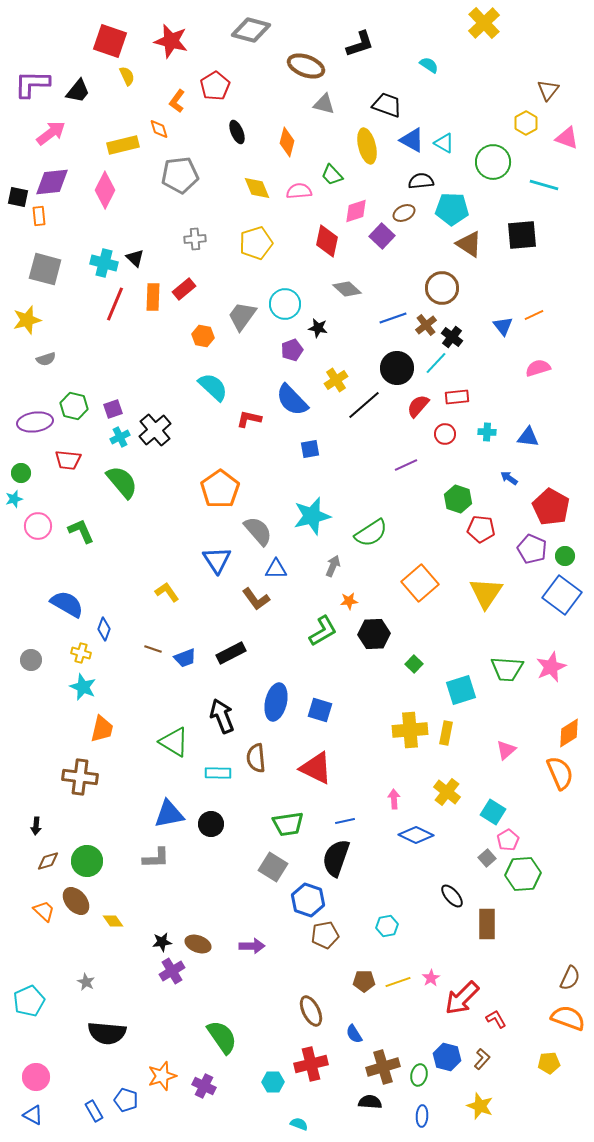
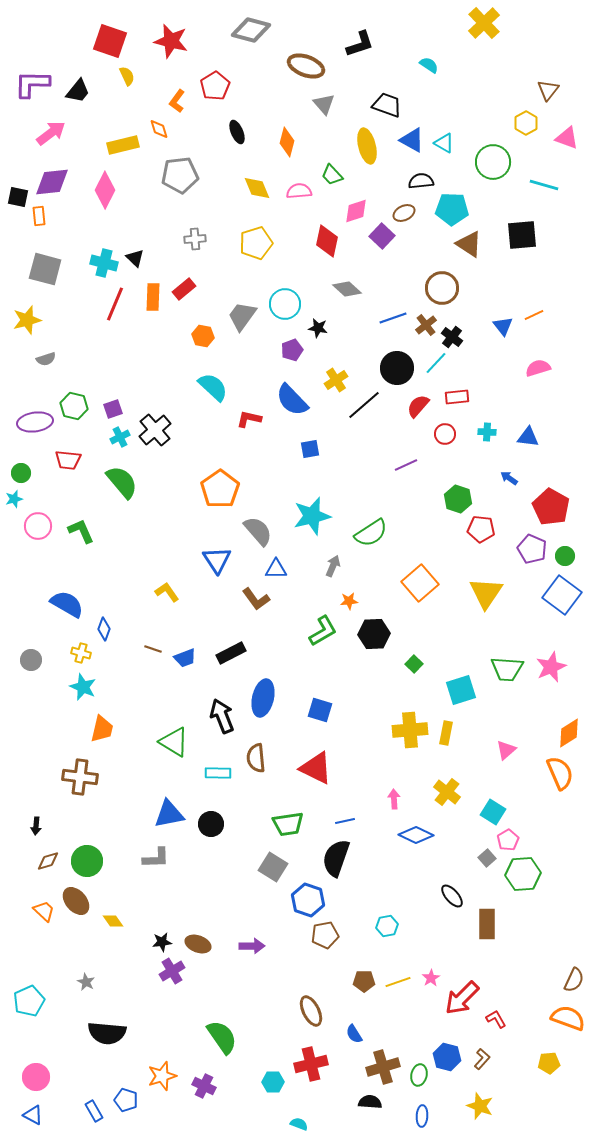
gray triangle at (324, 104): rotated 35 degrees clockwise
blue ellipse at (276, 702): moved 13 px left, 4 px up
brown semicircle at (570, 978): moved 4 px right, 2 px down
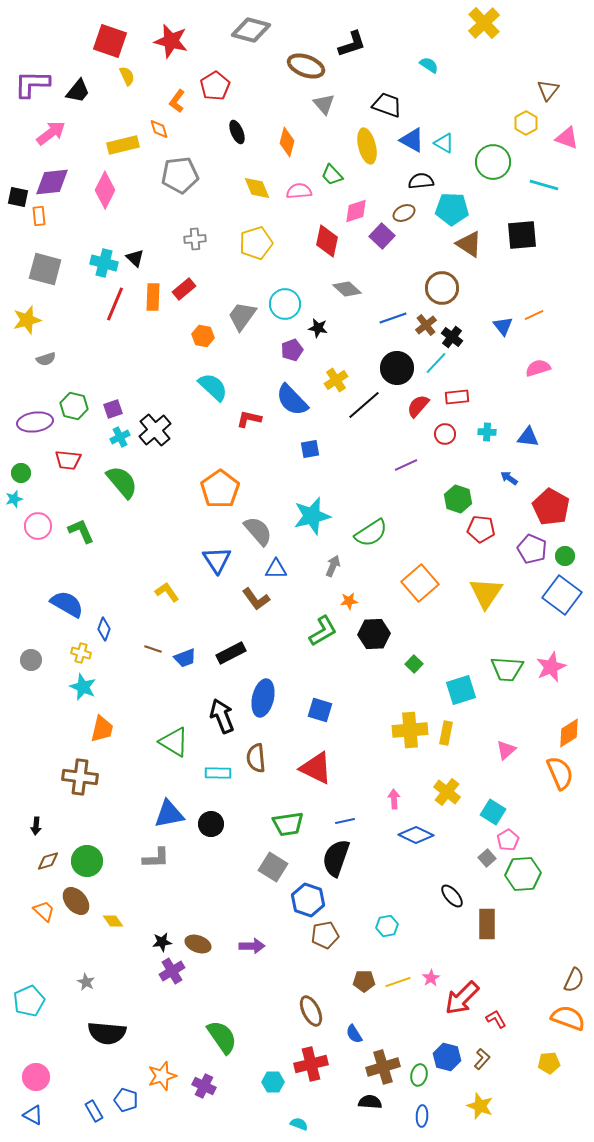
black L-shape at (360, 44): moved 8 px left
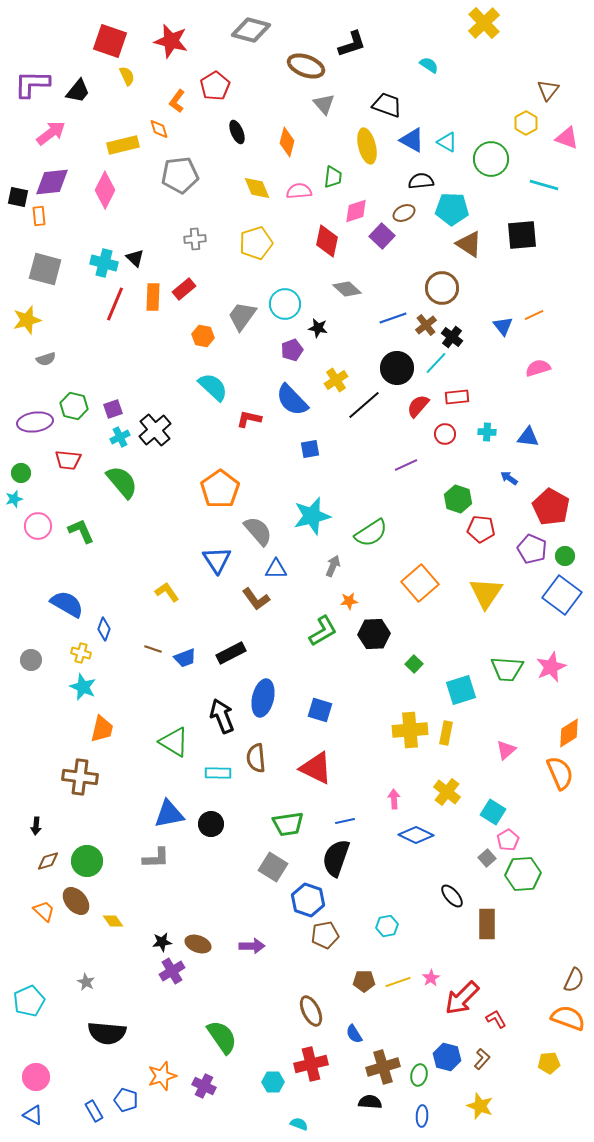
cyan triangle at (444, 143): moved 3 px right, 1 px up
green circle at (493, 162): moved 2 px left, 3 px up
green trapezoid at (332, 175): moved 1 px right, 2 px down; rotated 130 degrees counterclockwise
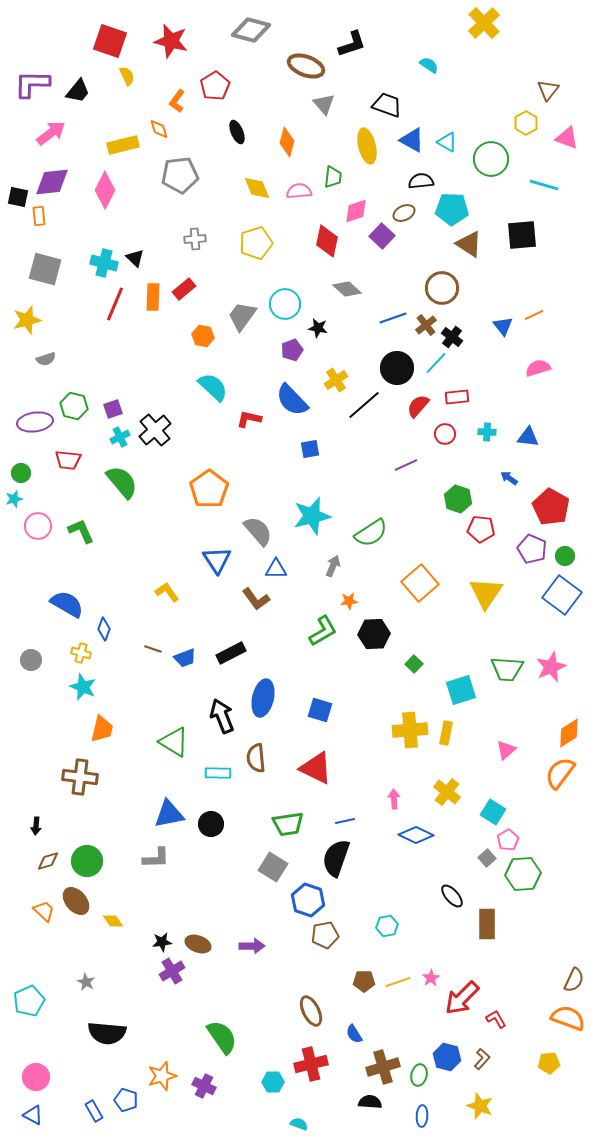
orange pentagon at (220, 489): moved 11 px left
orange semicircle at (560, 773): rotated 120 degrees counterclockwise
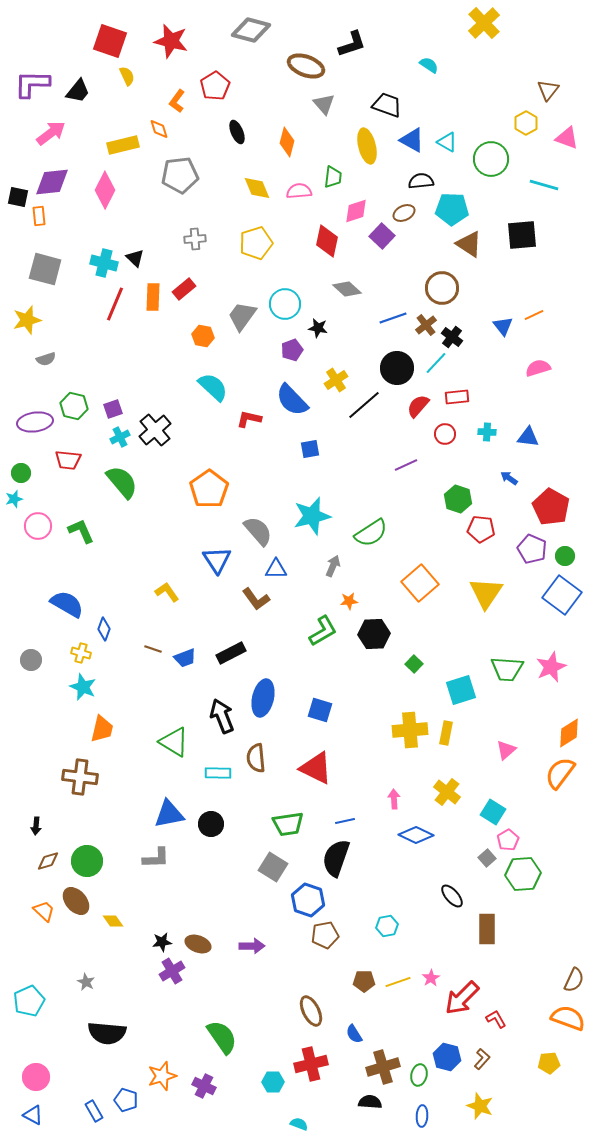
brown rectangle at (487, 924): moved 5 px down
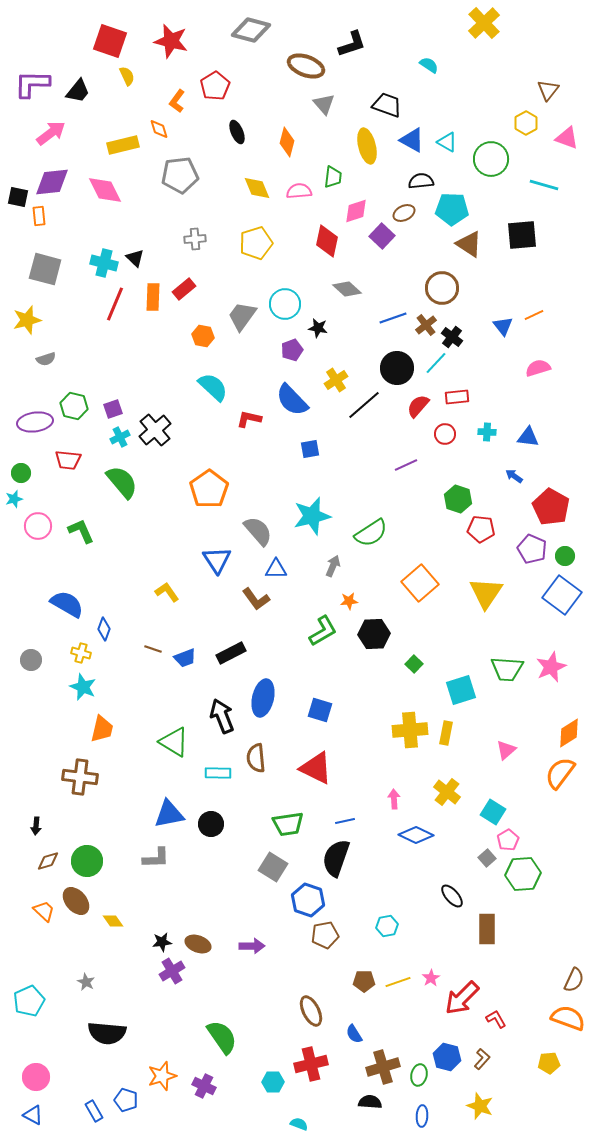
pink diamond at (105, 190): rotated 54 degrees counterclockwise
blue arrow at (509, 478): moved 5 px right, 2 px up
